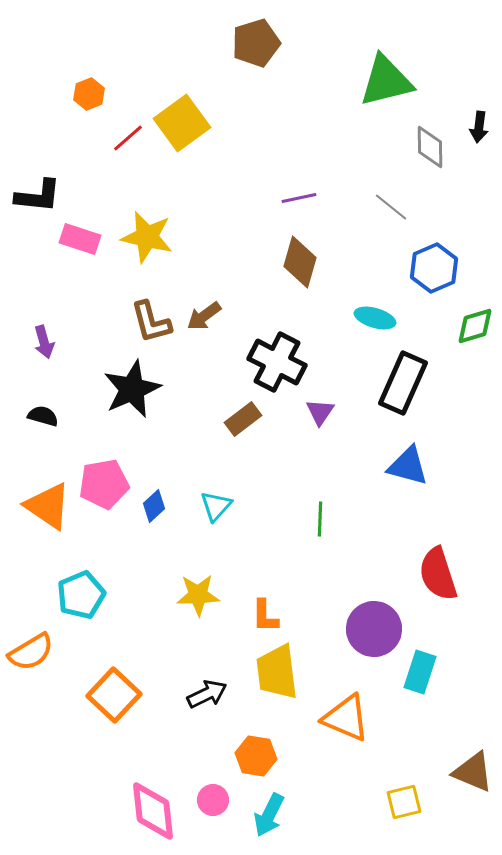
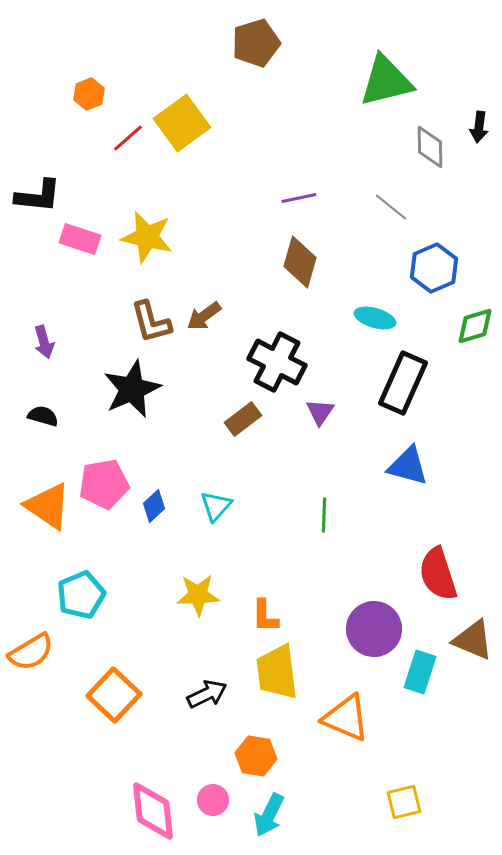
green line at (320, 519): moved 4 px right, 4 px up
brown triangle at (473, 772): moved 132 px up
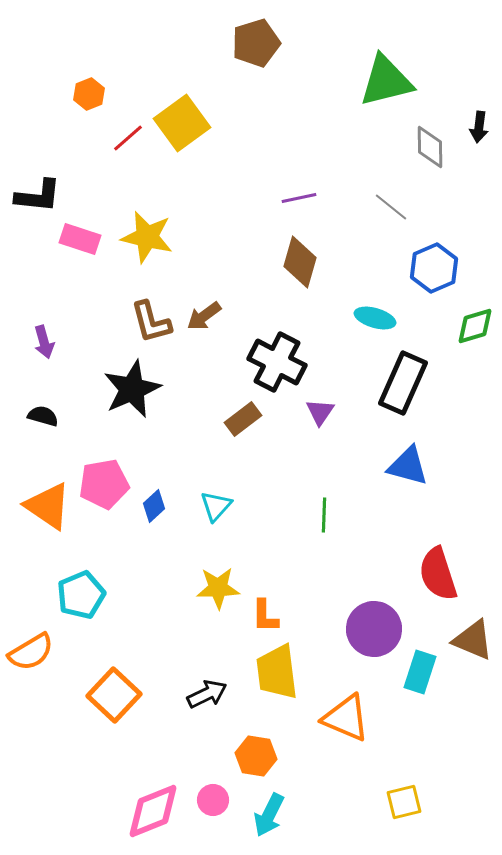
yellow star at (198, 595): moved 20 px right, 7 px up
pink diamond at (153, 811): rotated 74 degrees clockwise
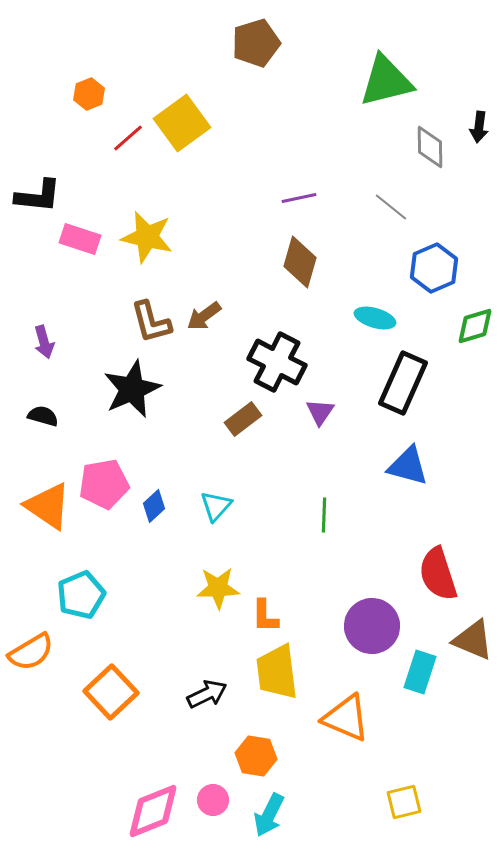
purple circle at (374, 629): moved 2 px left, 3 px up
orange square at (114, 695): moved 3 px left, 3 px up; rotated 4 degrees clockwise
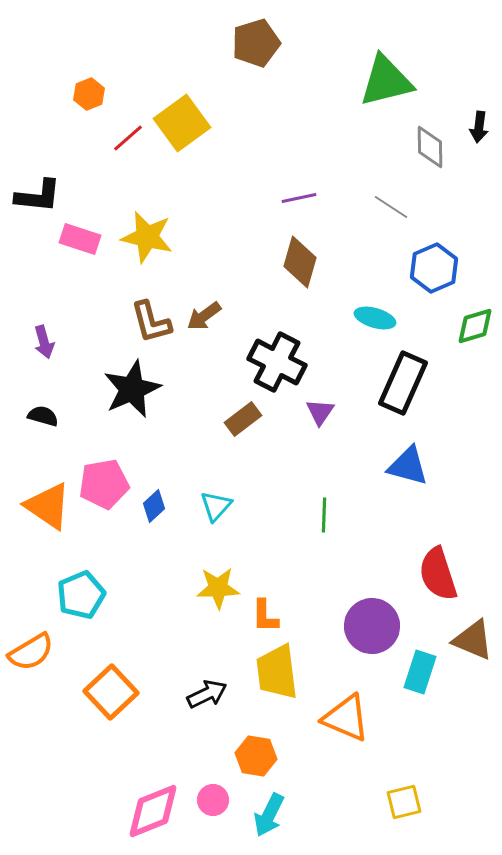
gray line at (391, 207): rotated 6 degrees counterclockwise
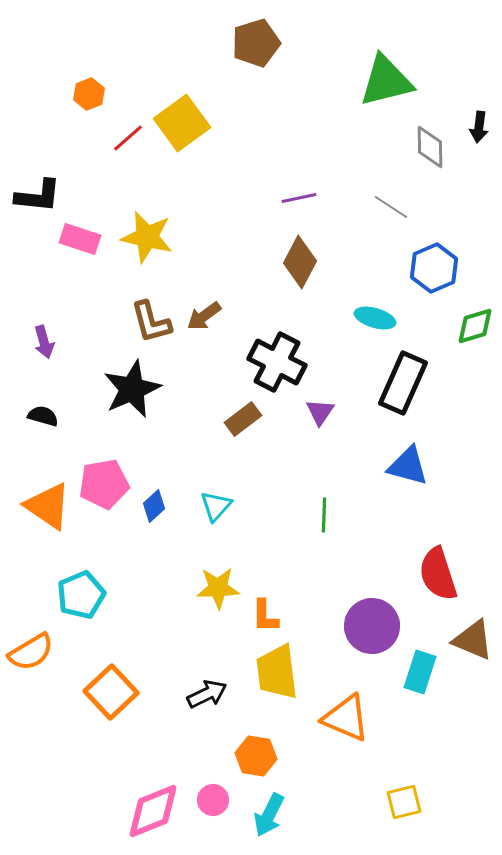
brown diamond at (300, 262): rotated 12 degrees clockwise
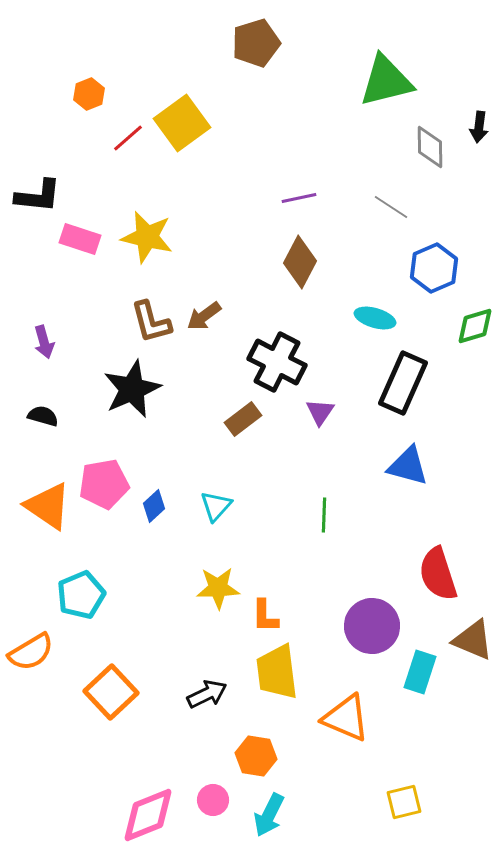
pink diamond at (153, 811): moved 5 px left, 4 px down
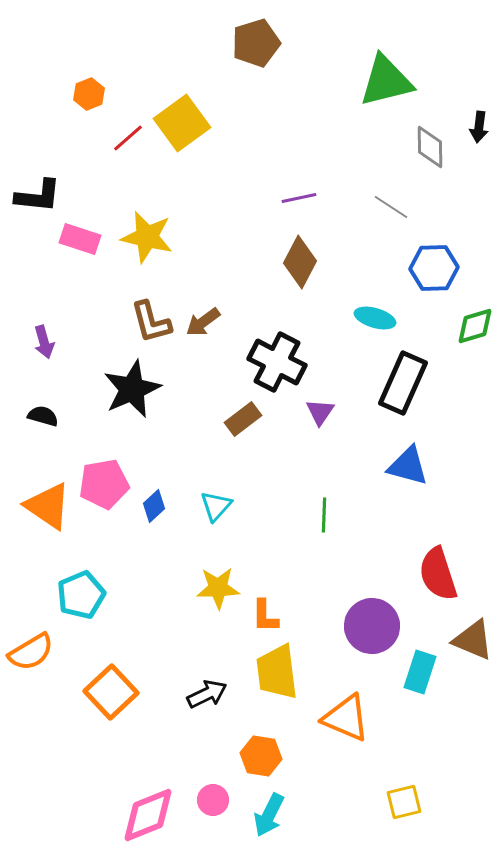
blue hexagon at (434, 268): rotated 21 degrees clockwise
brown arrow at (204, 316): moved 1 px left, 6 px down
orange hexagon at (256, 756): moved 5 px right
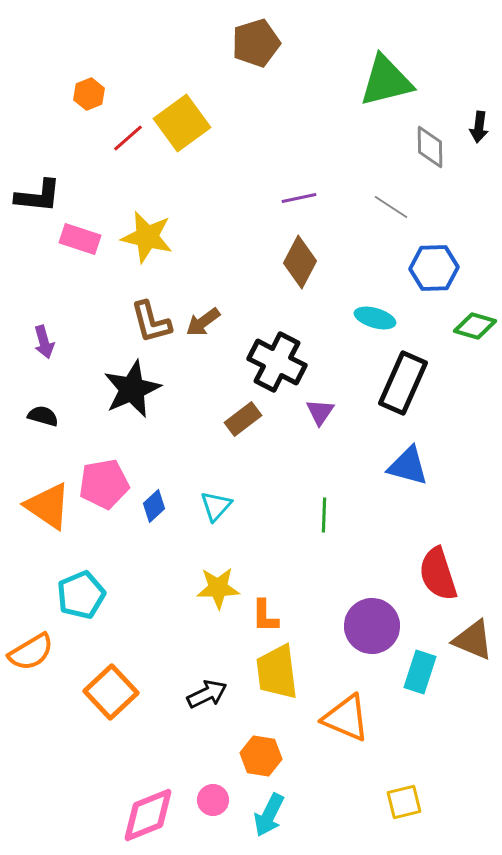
green diamond at (475, 326): rotated 33 degrees clockwise
